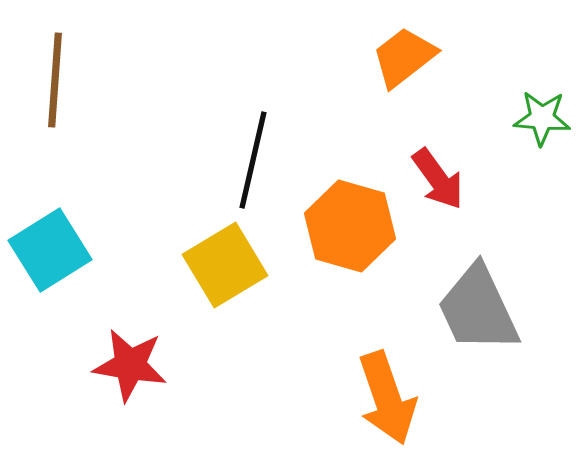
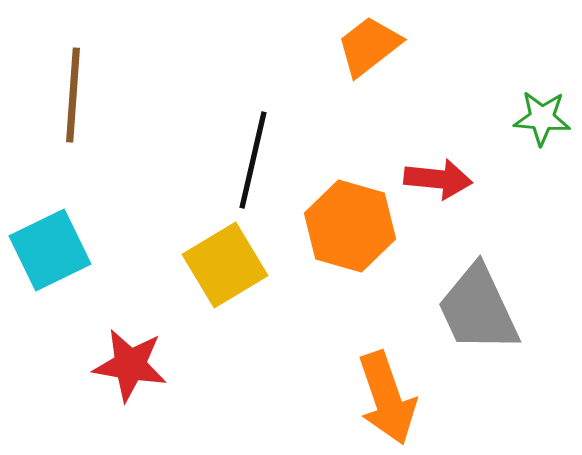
orange trapezoid: moved 35 px left, 11 px up
brown line: moved 18 px right, 15 px down
red arrow: rotated 48 degrees counterclockwise
cyan square: rotated 6 degrees clockwise
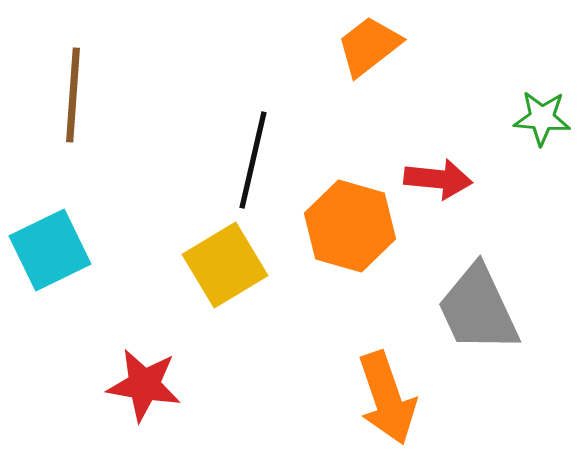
red star: moved 14 px right, 20 px down
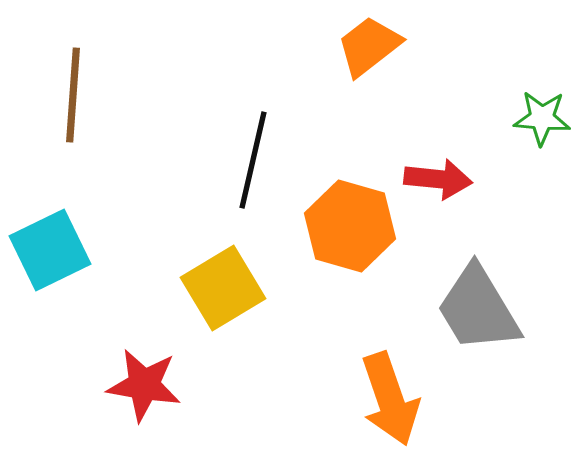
yellow square: moved 2 px left, 23 px down
gray trapezoid: rotated 6 degrees counterclockwise
orange arrow: moved 3 px right, 1 px down
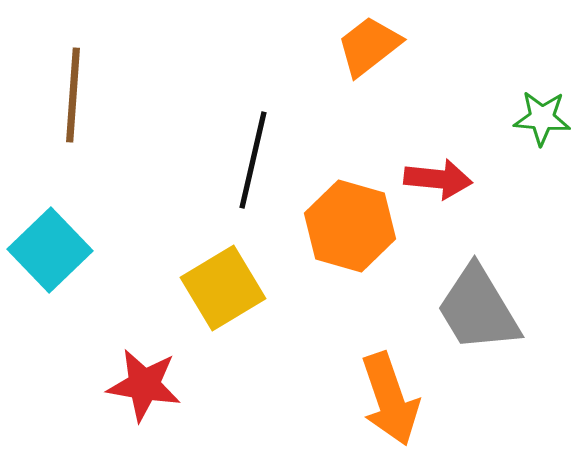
cyan square: rotated 18 degrees counterclockwise
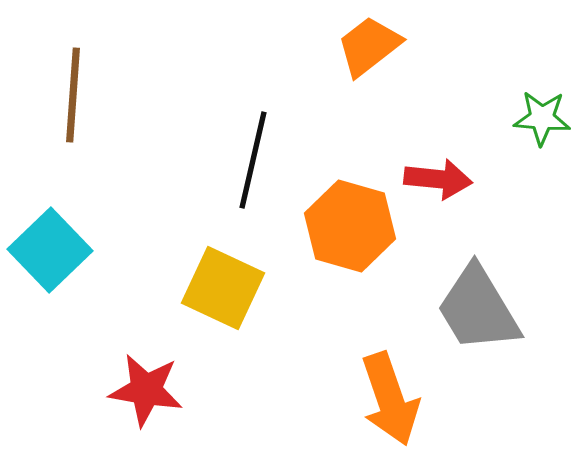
yellow square: rotated 34 degrees counterclockwise
red star: moved 2 px right, 5 px down
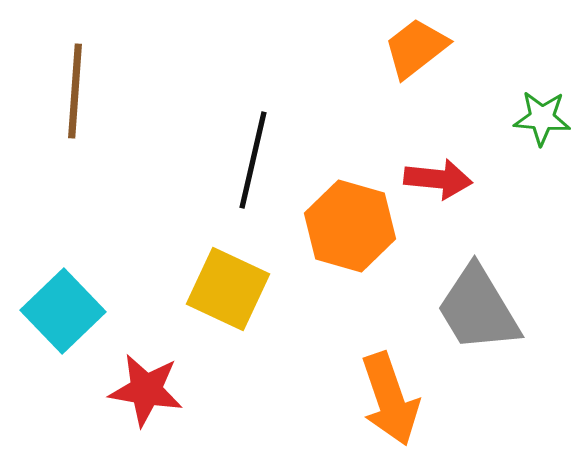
orange trapezoid: moved 47 px right, 2 px down
brown line: moved 2 px right, 4 px up
cyan square: moved 13 px right, 61 px down
yellow square: moved 5 px right, 1 px down
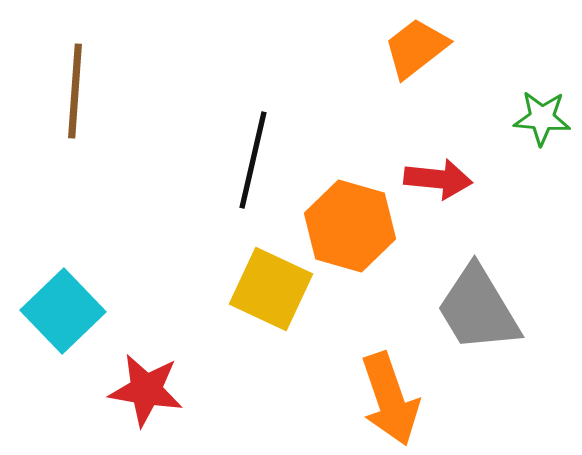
yellow square: moved 43 px right
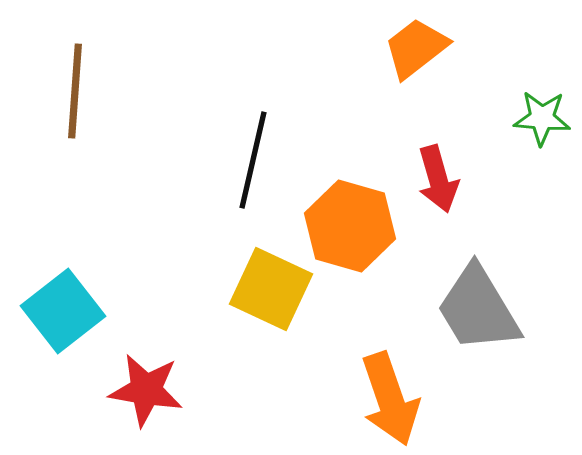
red arrow: rotated 68 degrees clockwise
cyan square: rotated 6 degrees clockwise
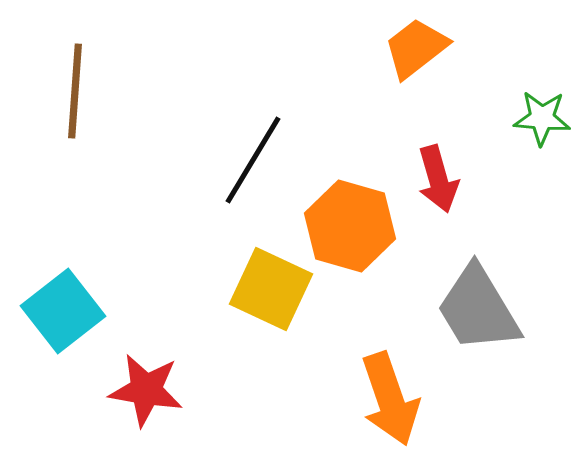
black line: rotated 18 degrees clockwise
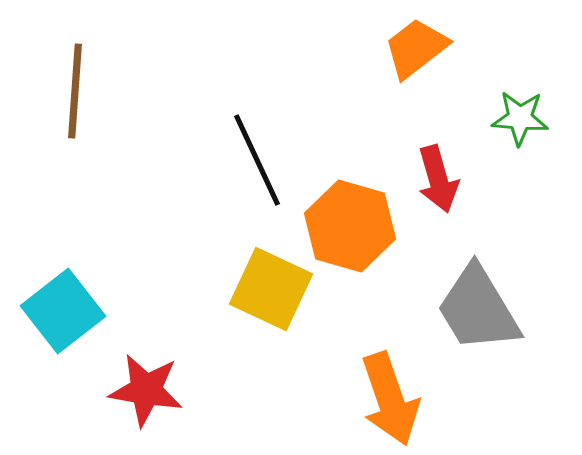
green star: moved 22 px left
black line: moved 4 px right; rotated 56 degrees counterclockwise
